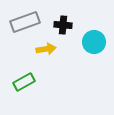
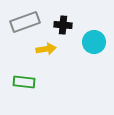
green rectangle: rotated 35 degrees clockwise
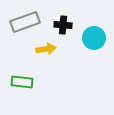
cyan circle: moved 4 px up
green rectangle: moved 2 px left
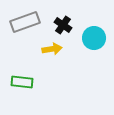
black cross: rotated 30 degrees clockwise
yellow arrow: moved 6 px right
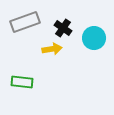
black cross: moved 3 px down
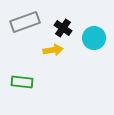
yellow arrow: moved 1 px right, 1 px down
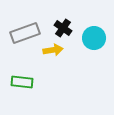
gray rectangle: moved 11 px down
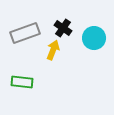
yellow arrow: rotated 60 degrees counterclockwise
